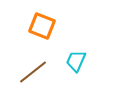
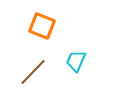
brown line: rotated 8 degrees counterclockwise
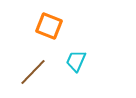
orange square: moved 7 px right
